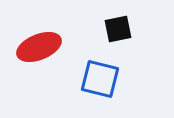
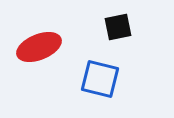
black square: moved 2 px up
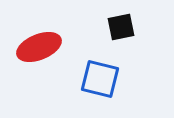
black square: moved 3 px right
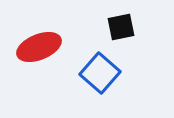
blue square: moved 6 px up; rotated 27 degrees clockwise
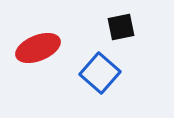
red ellipse: moved 1 px left, 1 px down
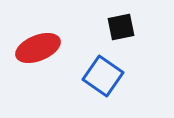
blue square: moved 3 px right, 3 px down; rotated 6 degrees counterclockwise
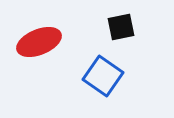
red ellipse: moved 1 px right, 6 px up
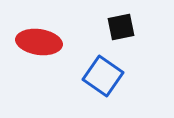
red ellipse: rotated 30 degrees clockwise
